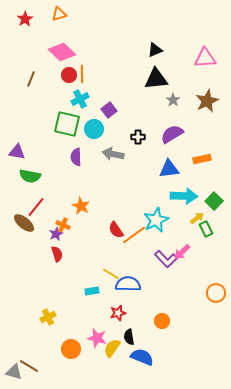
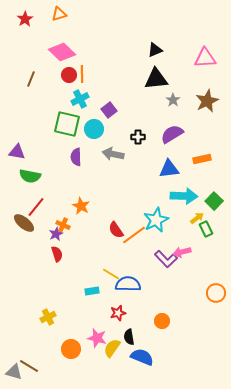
pink arrow at (182, 252): rotated 30 degrees clockwise
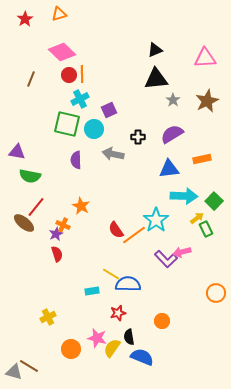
purple square at (109, 110): rotated 14 degrees clockwise
purple semicircle at (76, 157): moved 3 px down
cyan star at (156, 220): rotated 10 degrees counterclockwise
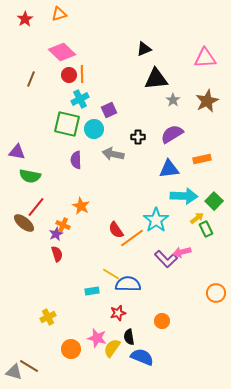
black triangle at (155, 50): moved 11 px left, 1 px up
orange line at (134, 235): moved 2 px left, 3 px down
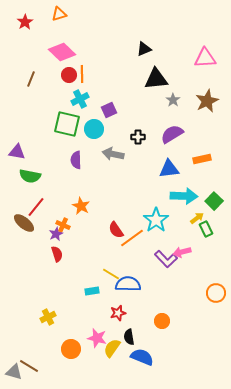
red star at (25, 19): moved 3 px down
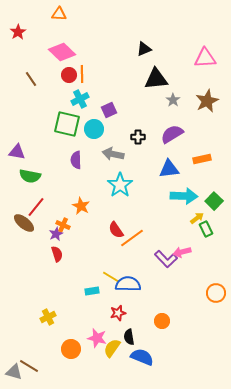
orange triangle at (59, 14): rotated 21 degrees clockwise
red star at (25, 22): moved 7 px left, 10 px down
brown line at (31, 79): rotated 56 degrees counterclockwise
cyan star at (156, 220): moved 36 px left, 35 px up
yellow line at (111, 274): moved 3 px down
